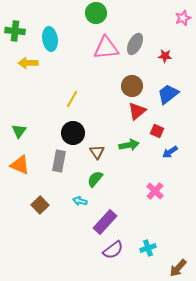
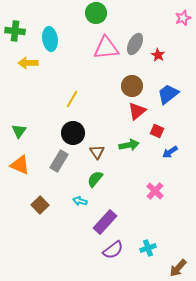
red star: moved 7 px left, 1 px up; rotated 24 degrees clockwise
gray rectangle: rotated 20 degrees clockwise
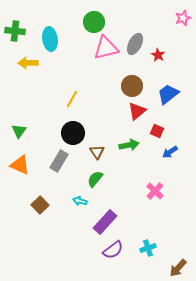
green circle: moved 2 px left, 9 px down
pink triangle: rotated 8 degrees counterclockwise
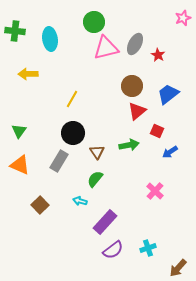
yellow arrow: moved 11 px down
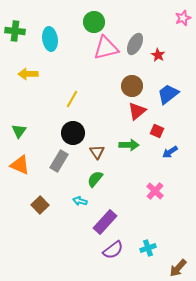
green arrow: rotated 12 degrees clockwise
